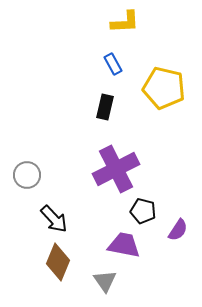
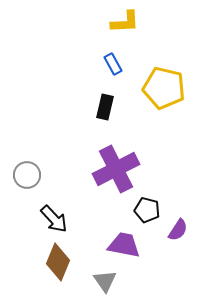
black pentagon: moved 4 px right, 1 px up
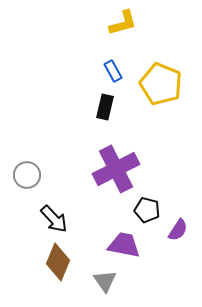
yellow L-shape: moved 2 px left, 1 px down; rotated 12 degrees counterclockwise
blue rectangle: moved 7 px down
yellow pentagon: moved 3 px left, 4 px up; rotated 9 degrees clockwise
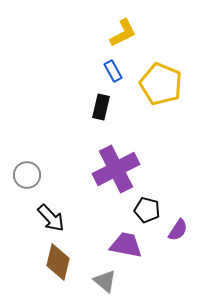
yellow L-shape: moved 10 px down; rotated 12 degrees counterclockwise
black rectangle: moved 4 px left
black arrow: moved 3 px left, 1 px up
purple trapezoid: moved 2 px right
brown diamond: rotated 9 degrees counterclockwise
gray triangle: rotated 15 degrees counterclockwise
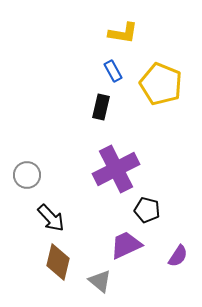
yellow L-shape: rotated 36 degrees clockwise
purple semicircle: moved 26 px down
purple trapezoid: rotated 36 degrees counterclockwise
gray triangle: moved 5 px left
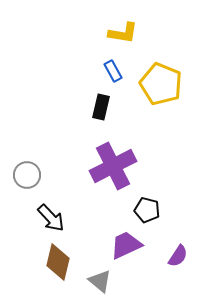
purple cross: moved 3 px left, 3 px up
